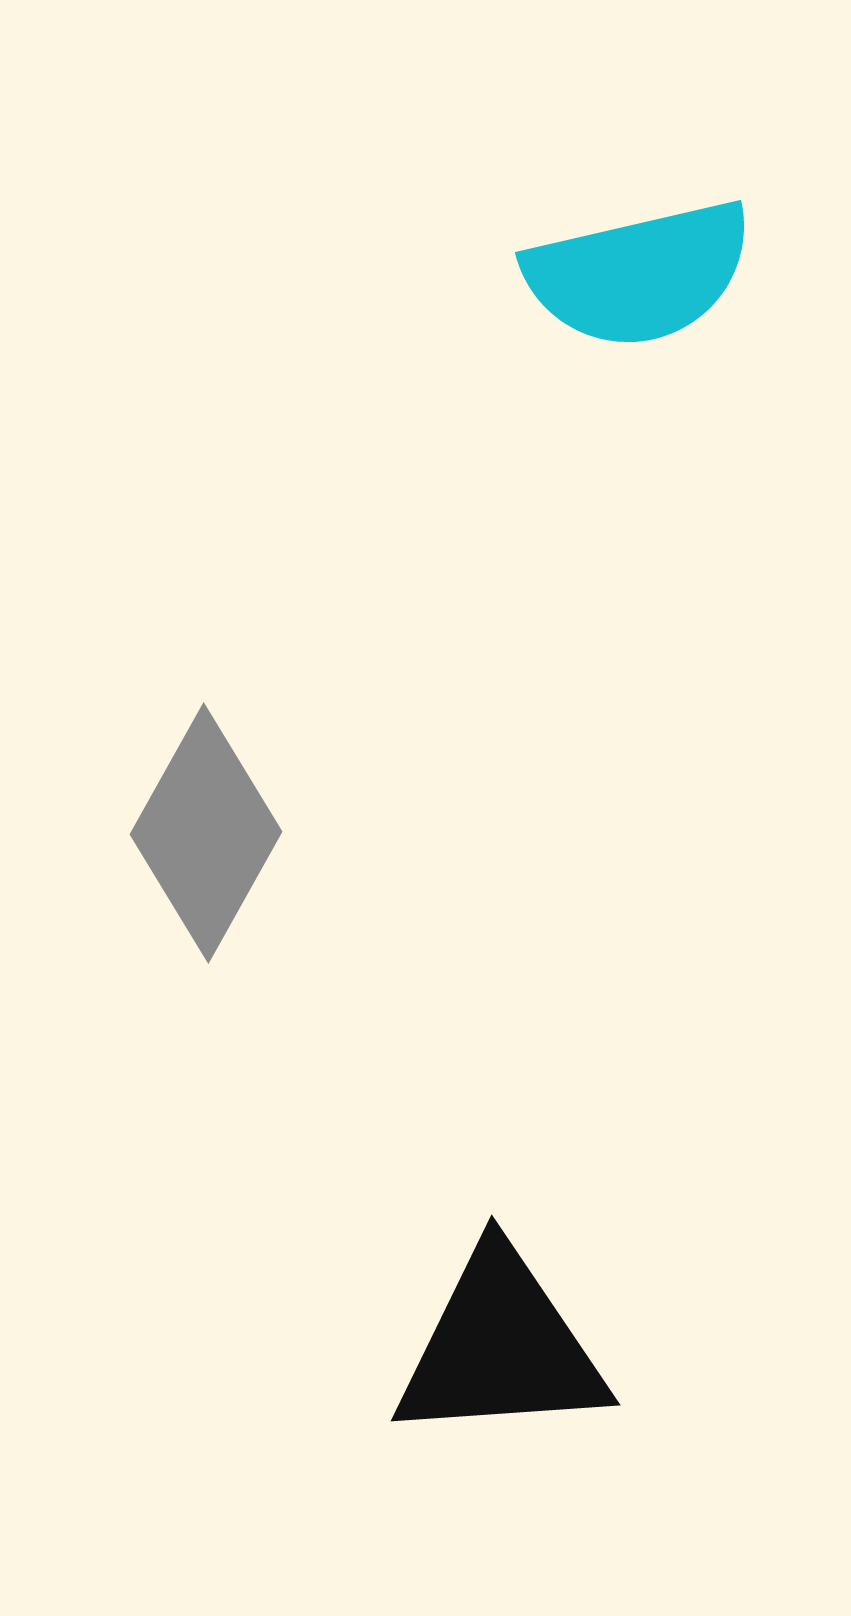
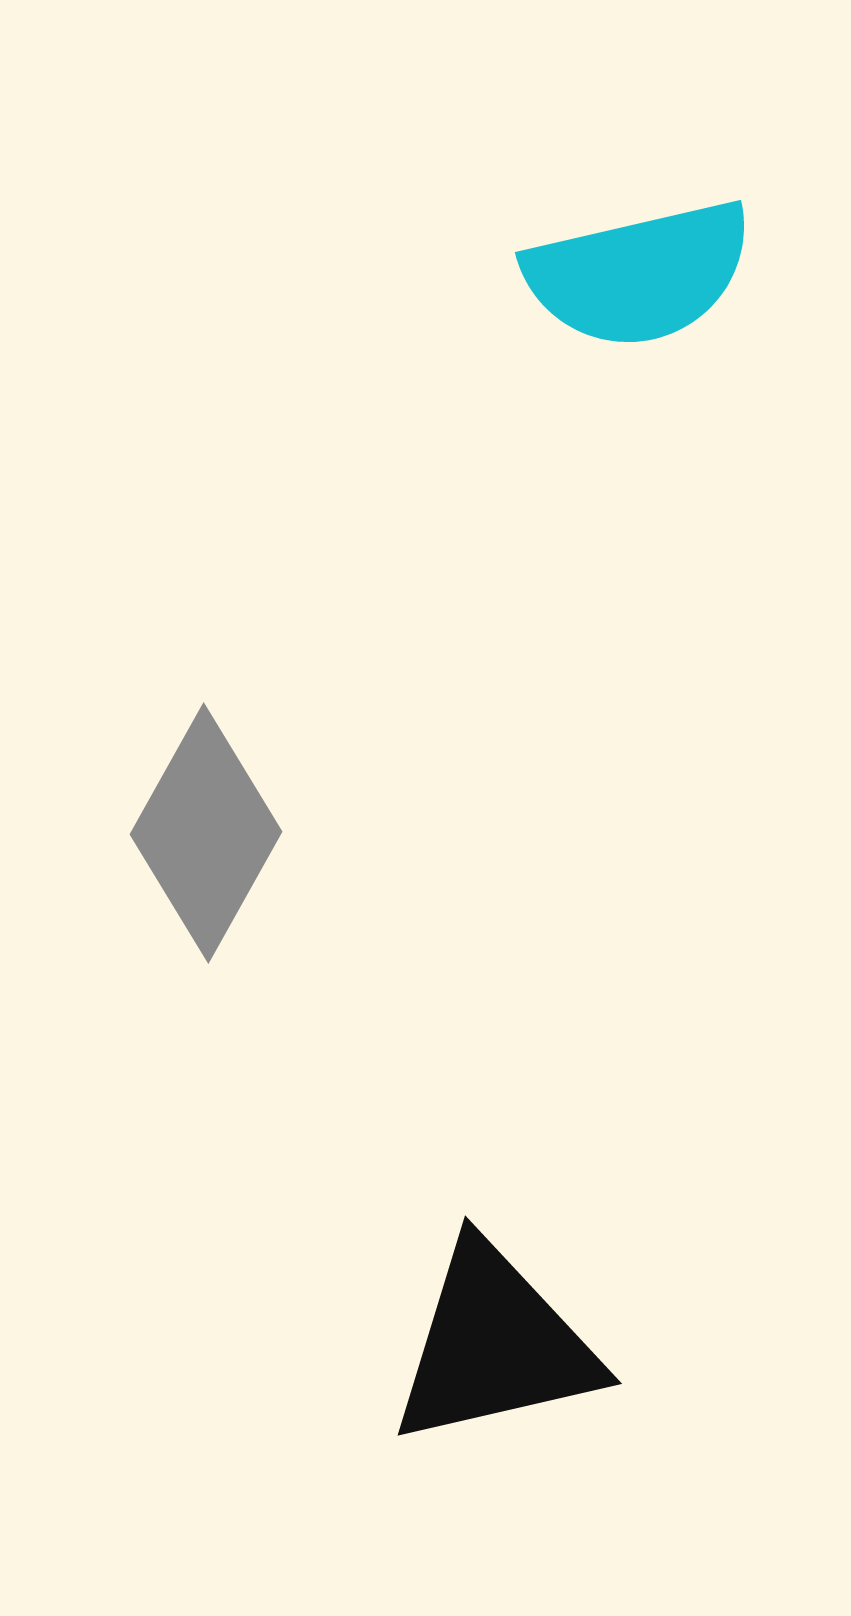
black triangle: moved 6 px left, 2 px up; rotated 9 degrees counterclockwise
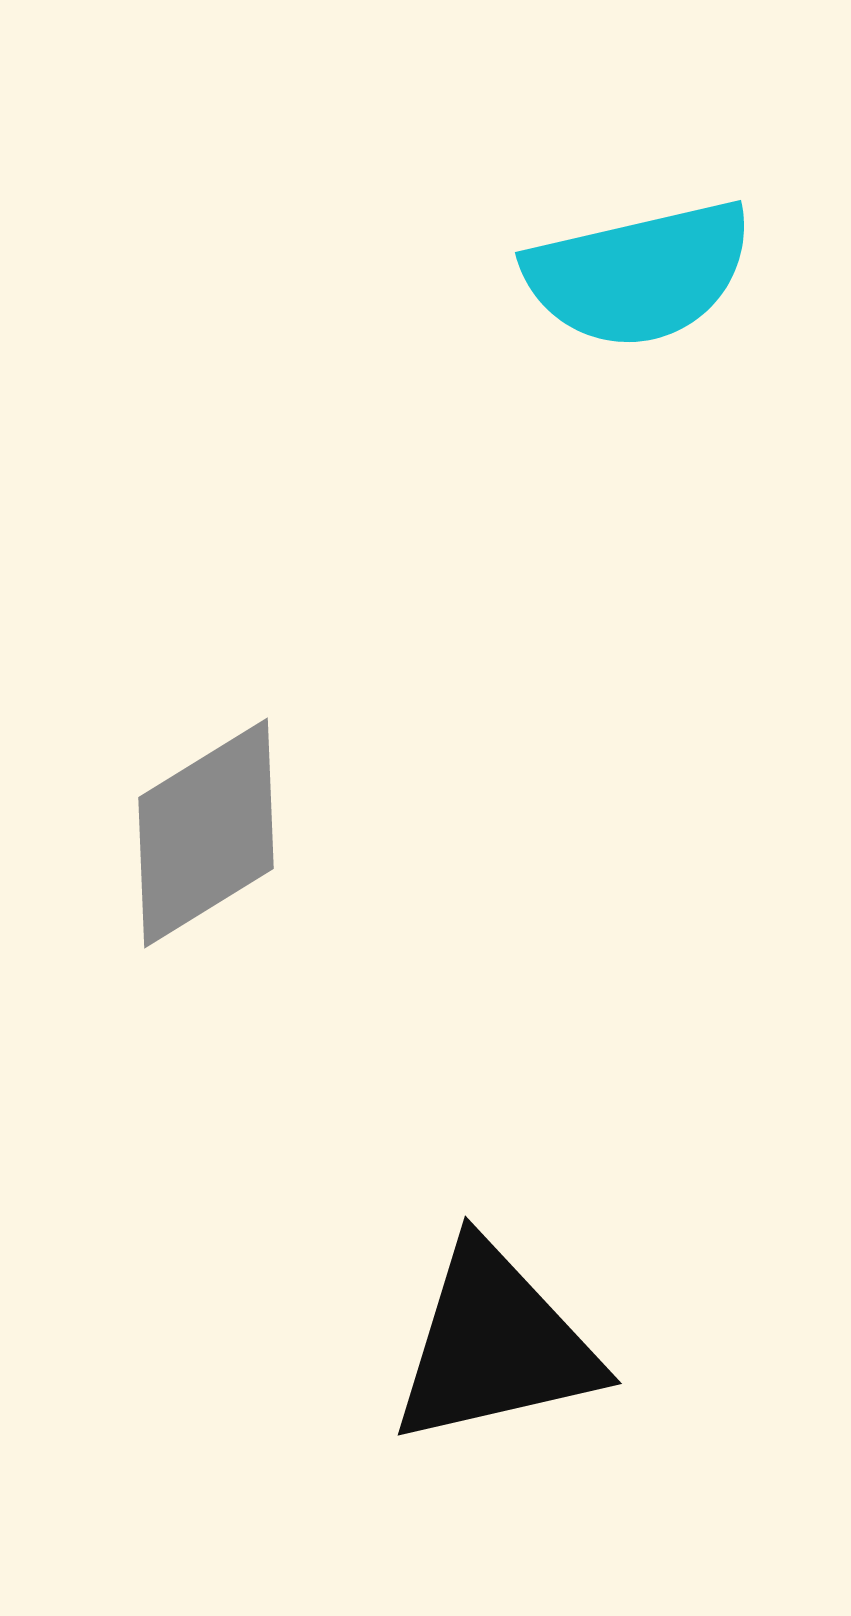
gray diamond: rotated 29 degrees clockwise
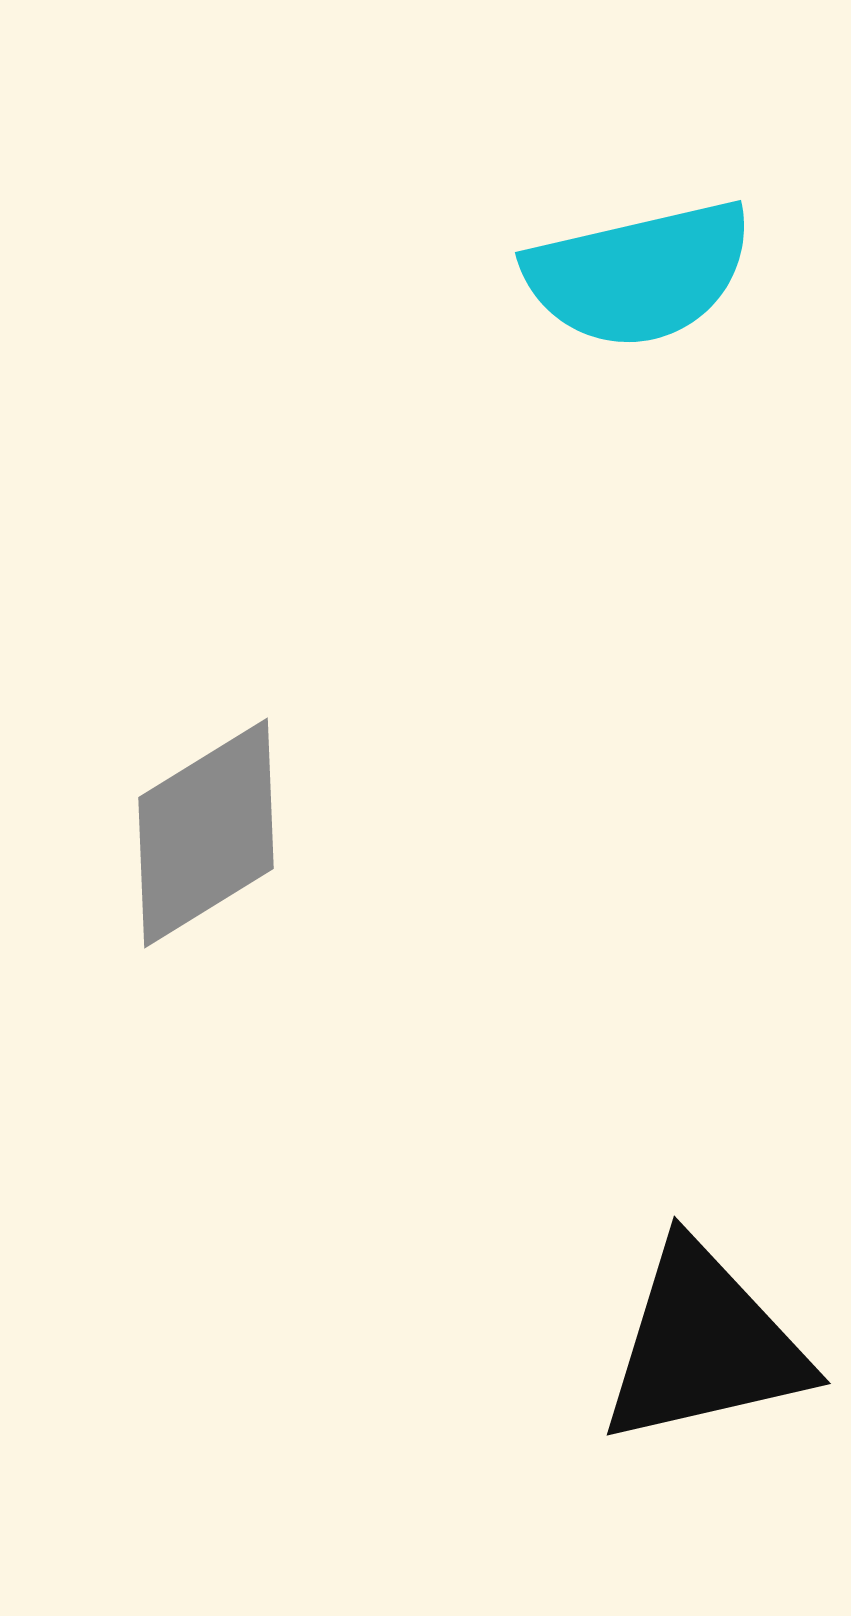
black triangle: moved 209 px right
